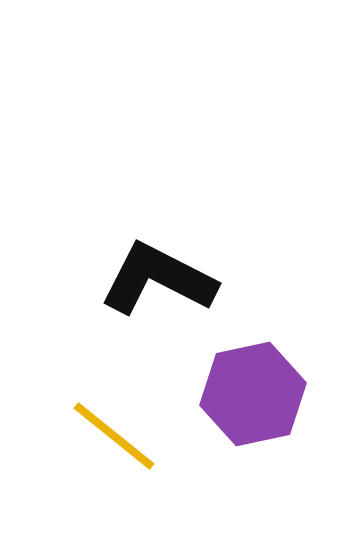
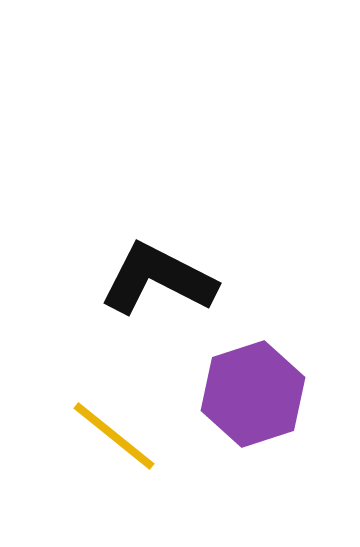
purple hexagon: rotated 6 degrees counterclockwise
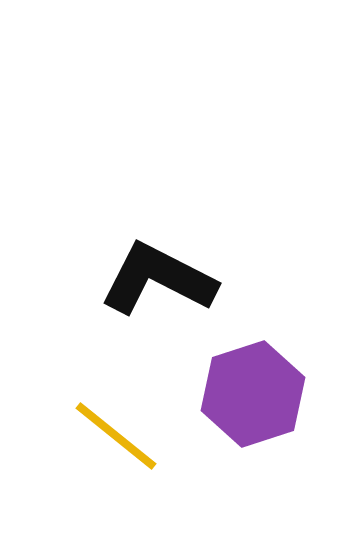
yellow line: moved 2 px right
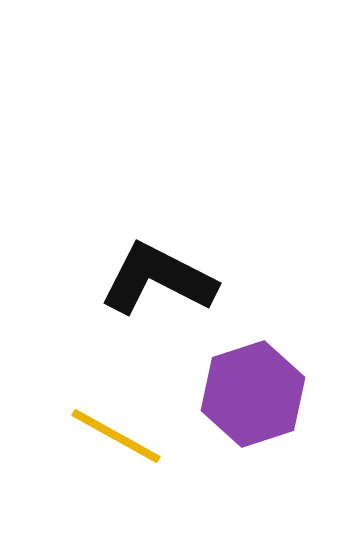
yellow line: rotated 10 degrees counterclockwise
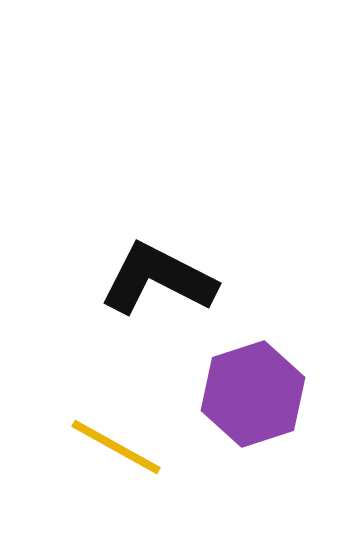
yellow line: moved 11 px down
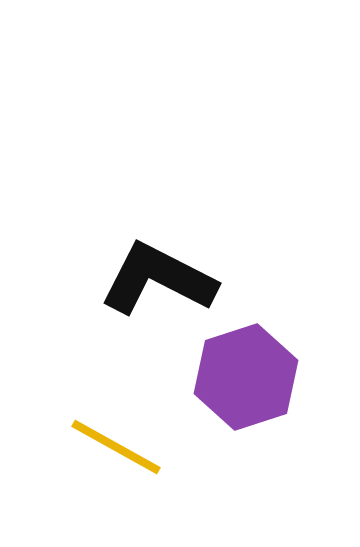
purple hexagon: moved 7 px left, 17 px up
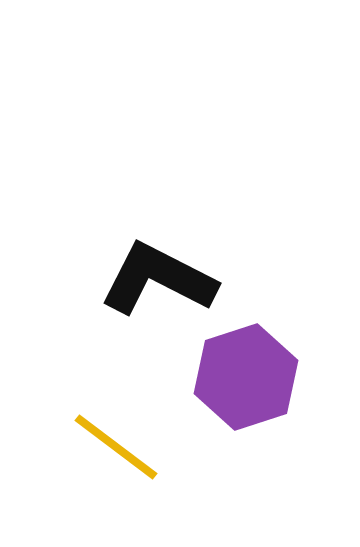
yellow line: rotated 8 degrees clockwise
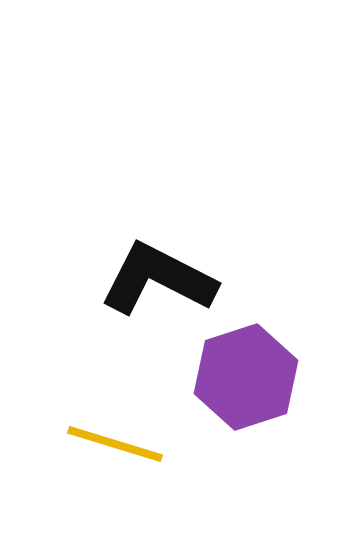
yellow line: moved 1 px left, 3 px up; rotated 20 degrees counterclockwise
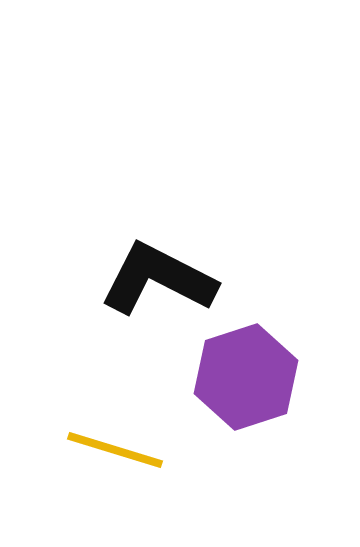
yellow line: moved 6 px down
